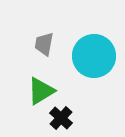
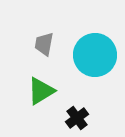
cyan circle: moved 1 px right, 1 px up
black cross: moved 16 px right; rotated 10 degrees clockwise
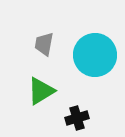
black cross: rotated 20 degrees clockwise
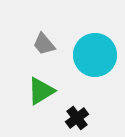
gray trapezoid: rotated 50 degrees counterclockwise
black cross: rotated 20 degrees counterclockwise
